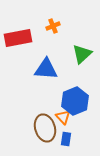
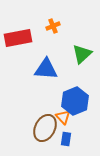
brown ellipse: rotated 44 degrees clockwise
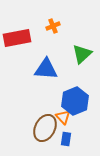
red rectangle: moved 1 px left
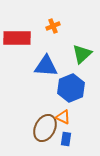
red rectangle: rotated 12 degrees clockwise
blue triangle: moved 3 px up
blue hexagon: moved 4 px left, 13 px up
orange triangle: rotated 21 degrees counterclockwise
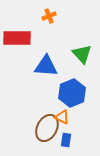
orange cross: moved 4 px left, 10 px up
green triangle: rotated 30 degrees counterclockwise
blue hexagon: moved 1 px right, 5 px down
orange triangle: moved 1 px left
brown ellipse: moved 2 px right
blue rectangle: moved 1 px down
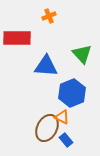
blue rectangle: rotated 48 degrees counterclockwise
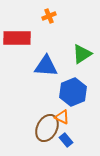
green triangle: rotated 40 degrees clockwise
blue hexagon: moved 1 px right, 1 px up
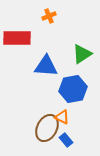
blue hexagon: moved 3 px up; rotated 12 degrees clockwise
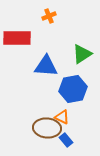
brown ellipse: rotated 68 degrees clockwise
